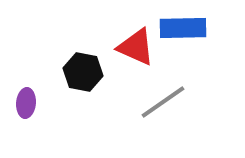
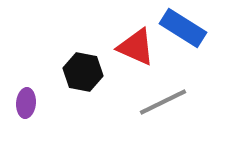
blue rectangle: rotated 33 degrees clockwise
gray line: rotated 9 degrees clockwise
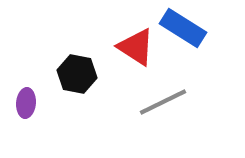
red triangle: rotated 9 degrees clockwise
black hexagon: moved 6 px left, 2 px down
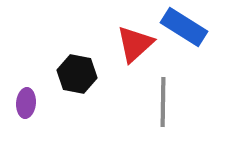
blue rectangle: moved 1 px right, 1 px up
red triangle: moved 1 px left, 3 px up; rotated 45 degrees clockwise
gray line: rotated 63 degrees counterclockwise
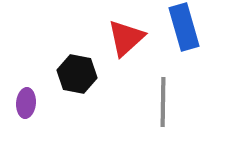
blue rectangle: rotated 42 degrees clockwise
red triangle: moved 9 px left, 6 px up
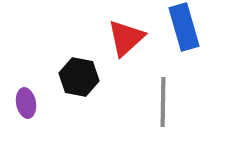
black hexagon: moved 2 px right, 3 px down
purple ellipse: rotated 16 degrees counterclockwise
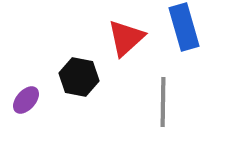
purple ellipse: moved 3 px up; rotated 52 degrees clockwise
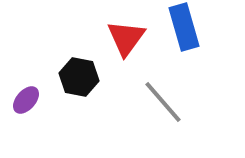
red triangle: rotated 12 degrees counterclockwise
gray line: rotated 42 degrees counterclockwise
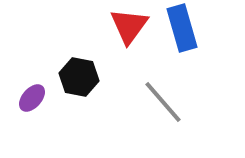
blue rectangle: moved 2 px left, 1 px down
red triangle: moved 3 px right, 12 px up
purple ellipse: moved 6 px right, 2 px up
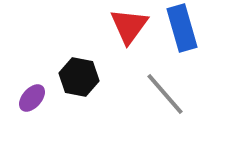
gray line: moved 2 px right, 8 px up
